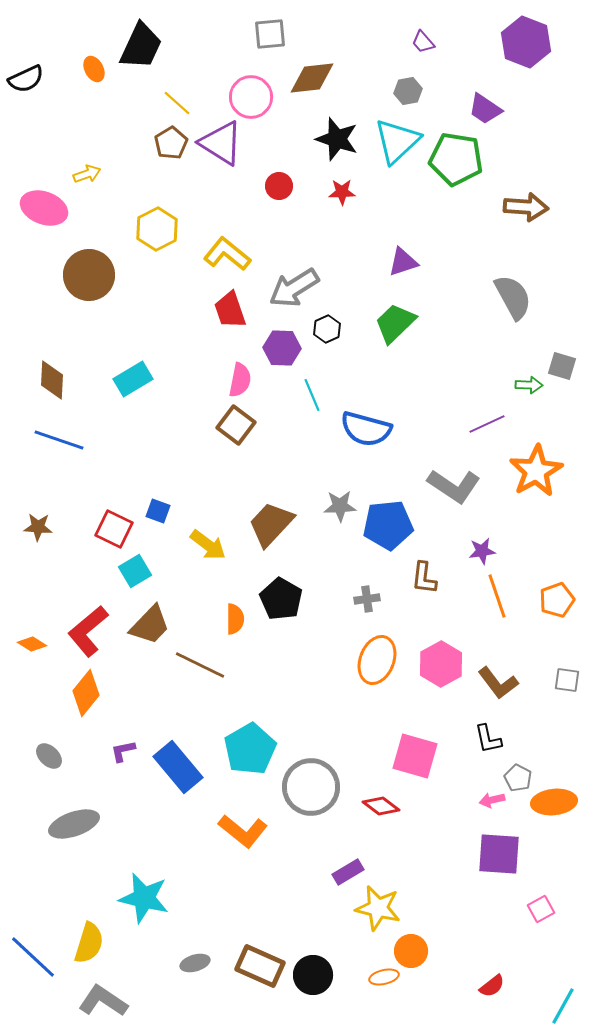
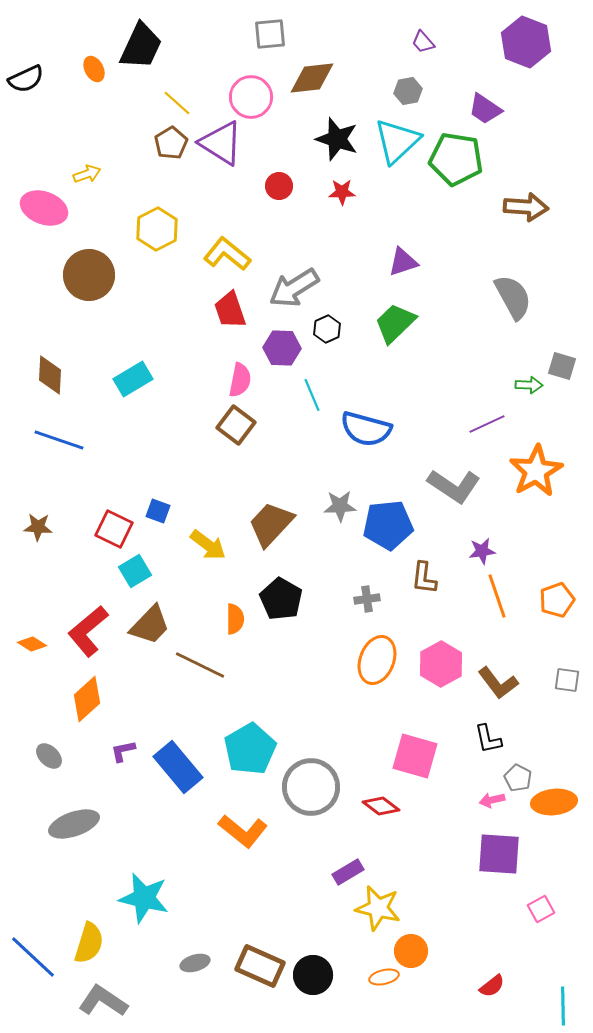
brown diamond at (52, 380): moved 2 px left, 5 px up
orange diamond at (86, 693): moved 1 px right, 6 px down; rotated 9 degrees clockwise
cyan line at (563, 1006): rotated 30 degrees counterclockwise
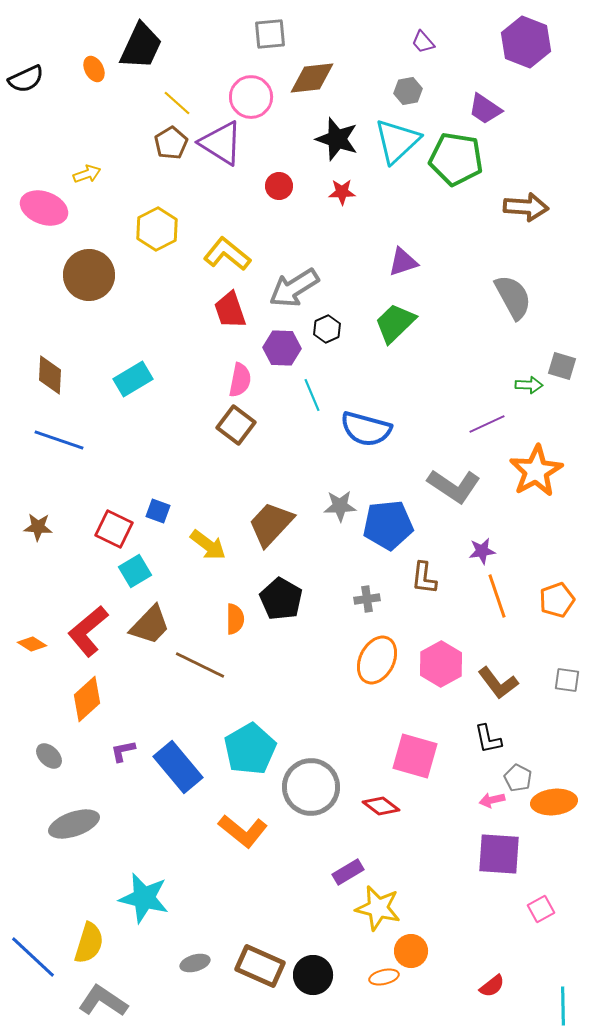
orange ellipse at (377, 660): rotated 6 degrees clockwise
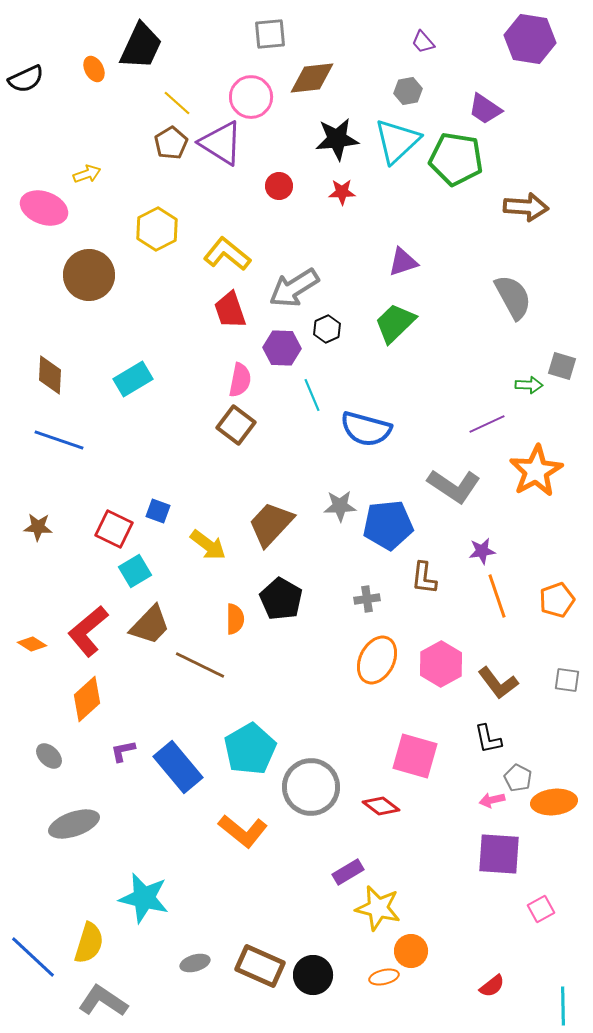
purple hexagon at (526, 42): moved 4 px right, 3 px up; rotated 12 degrees counterclockwise
black star at (337, 139): rotated 24 degrees counterclockwise
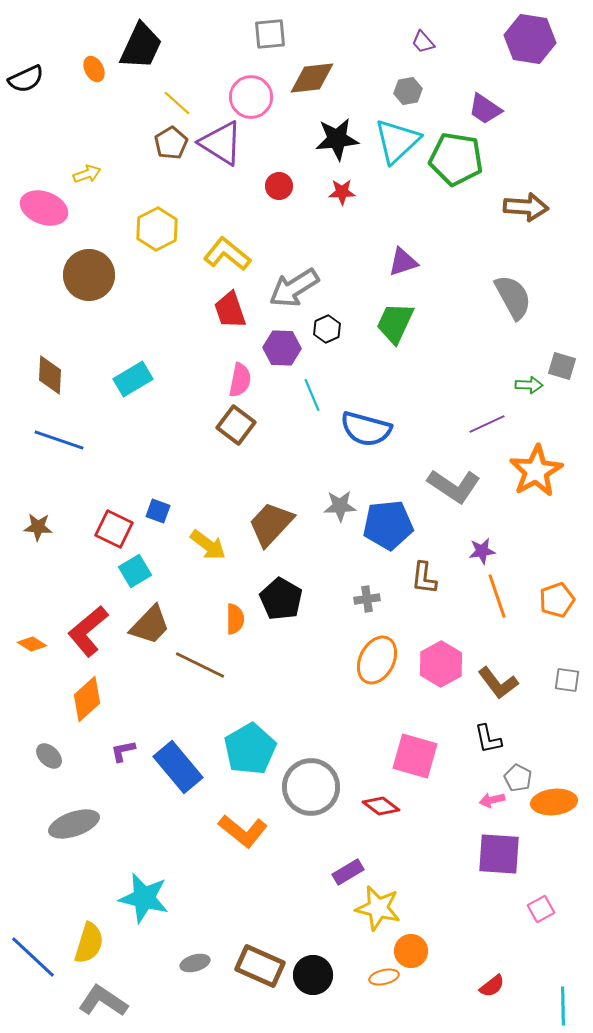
green trapezoid at (395, 323): rotated 21 degrees counterclockwise
